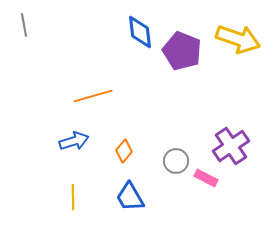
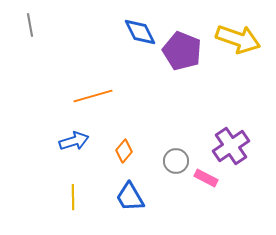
gray line: moved 6 px right
blue diamond: rotated 20 degrees counterclockwise
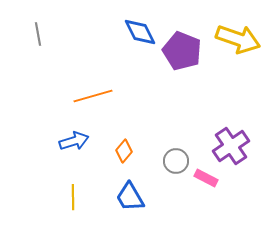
gray line: moved 8 px right, 9 px down
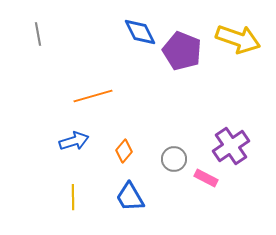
gray circle: moved 2 px left, 2 px up
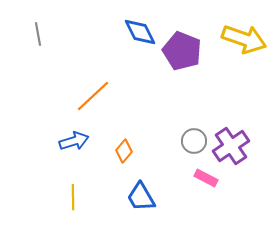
yellow arrow: moved 6 px right
orange line: rotated 27 degrees counterclockwise
gray circle: moved 20 px right, 18 px up
blue trapezoid: moved 11 px right
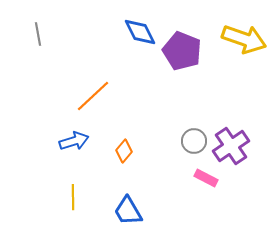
blue trapezoid: moved 13 px left, 14 px down
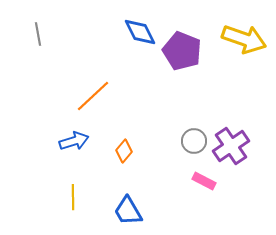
pink rectangle: moved 2 px left, 3 px down
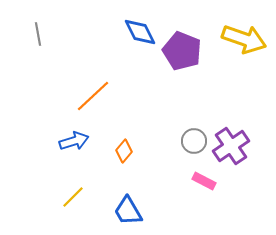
yellow line: rotated 45 degrees clockwise
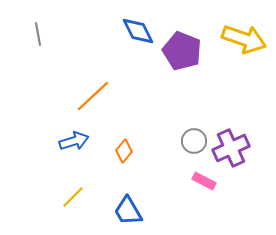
blue diamond: moved 2 px left, 1 px up
purple cross: moved 2 px down; rotated 9 degrees clockwise
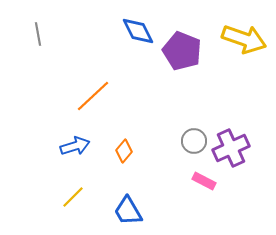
blue arrow: moved 1 px right, 5 px down
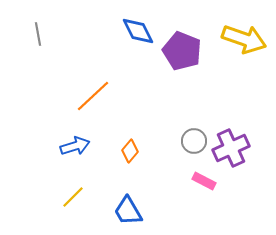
orange diamond: moved 6 px right
